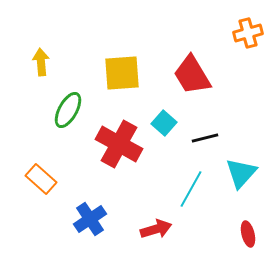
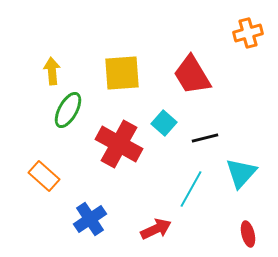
yellow arrow: moved 11 px right, 9 px down
orange rectangle: moved 3 px right, 3 px up
red arrow: rotated 8 degrees counterclockwise
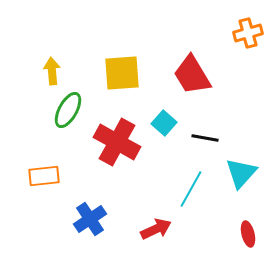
black line: rotated 24 degrees clockwise
red cross: moved 2 px left, 2 px up
orange rectangle: rotated 48 degrees counterclockwise
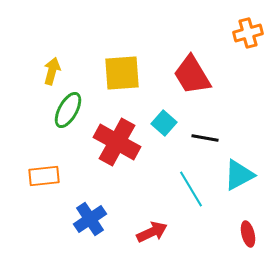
yellow arrow: rotated 20 degrees clockwise
cyan triangle: moved 2 px left, 2 px down; rotated 20 degrees clockwise
cyan line: rotated 60 degrees counterclockwise
red arrow: moved 4 px left, 3 px down
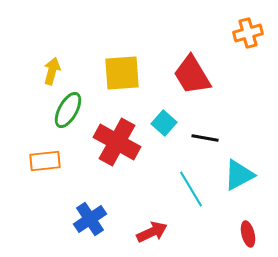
orange rectangle: moved 1 px right, 15 px up
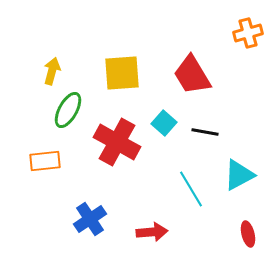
black line: moved 6 px up
red arrow: rotated 20 degrees clockwise
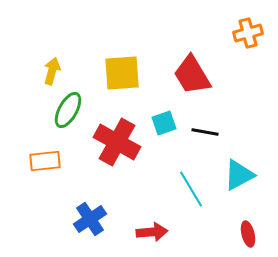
cyan square: rotated 30 degrees clockwise
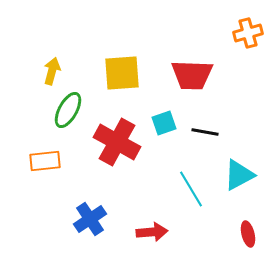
red trapezoid: rotated 57 degrees counterclockwise
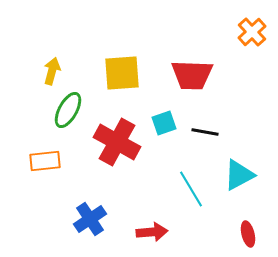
orange cross: moved 4 px right, 1 px up; rotated 28 degrees counterclockwise
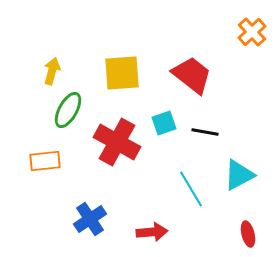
red trapezoid: rotated 144 degrees counterclockwise
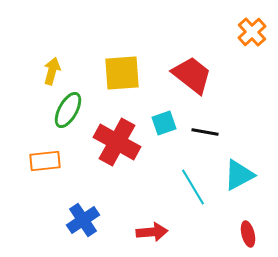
cyan line: moved 2 px right, 2 px up
blue cross: moved 7 px left, 1 px down
